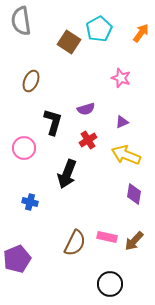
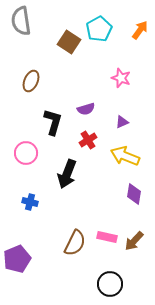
orange arrow: moved 1 px left, 3 px up
pink circle: moved 2 px right, 5 px down
yellow arrow: moved 1 px left, 1 px down
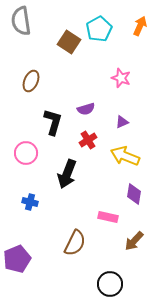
orange arrow: moved 4 px up; rotated 12 degrees counterclockwise
pink rectangle: moved 1 px right, 20 px up
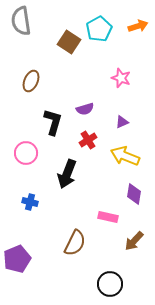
orange arrow: moved 2 px left; rotated 48 degrees clockwise
purple semicircle: moved 1 px left
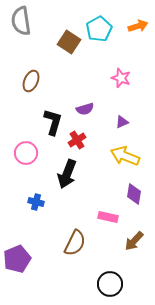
red cross: moved 11 px left
blue cross: moved 6 px right
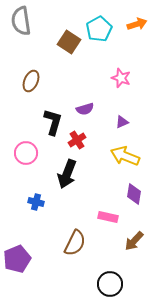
orange arrow: moved 1 px left, 2 px up
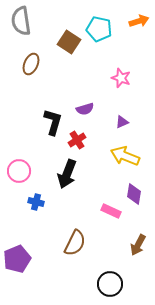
orange arrow: moved 2 px right, 3 px up
cyan pentagon: rotated 30 degrees counterclockwise
brown ellipse: moved 17 px up
pink circle: moved 7 px left, 18 px down
pink rectangle: moved 3 px right, 6 px up; rotated 12 degrees clockwise
brown arrow: moved 4 px right, 4 px down; rotated 15 degrees counterclockwise
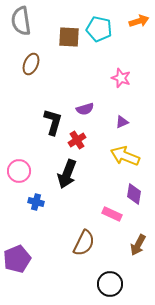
brown square: moved 5 px up; rotated 30 degrees counterclockwise
pink rectangle: moved 1 px right, 3 px down
brown semicircle: moved 9 px right
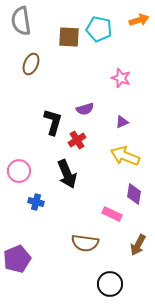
orange arrow: moved 1 px up
black arrow: rotated 44 degrees counterclockwise
brown semicircle: moved 1 px right; rotated 72 degrees clockwise
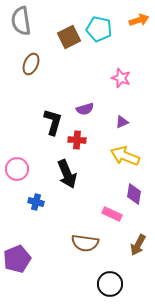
brown square: rotated 30 degrees counterclockwise
red cross: rotated 36 degrees clockwise
pink circle: moved 2 px left, 2 px up
